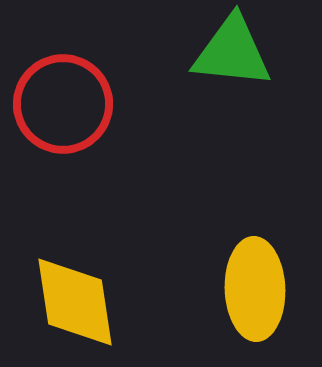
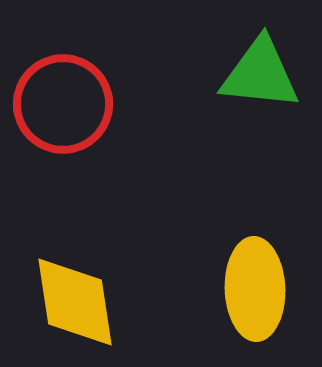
green triangle: moved 28 px right, 22 px down
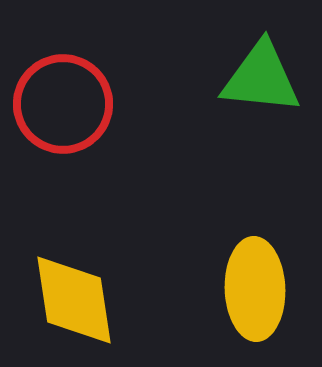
green triangle: moved 1 px right, 4 px down
yellow diamond: moved 1 px left, 2 px up
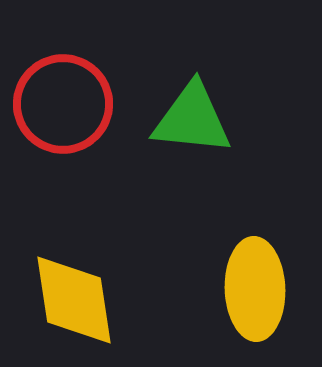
green triangle: moved 69 px left, 41 px down
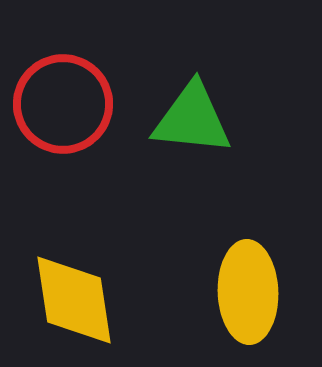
yellow ellipse: moved 7 px left, 3 px down
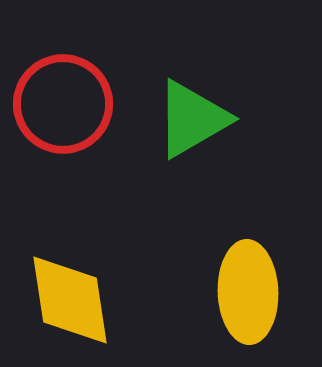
green triangle: rotated 36 degrees counterclockwise
yellow diamond: moved 4 px left
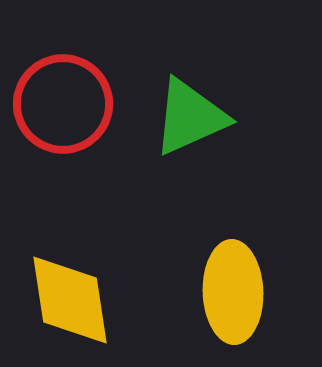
green triangle: moved 2 px left, 2 px up; rotated 6 degrees clockwise
yellow ellipse: moved 15 px left
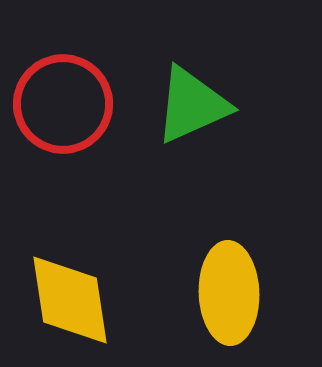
green triangle: moved 2 px right, 12 px up
yellow ellipse: moved 4 px left, 1 px down
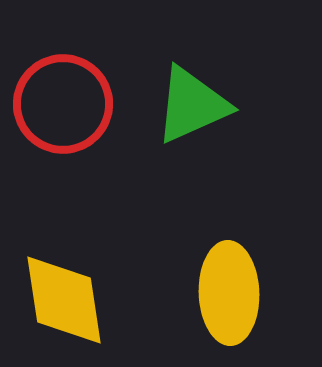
yellow diamond: moved 6 px left
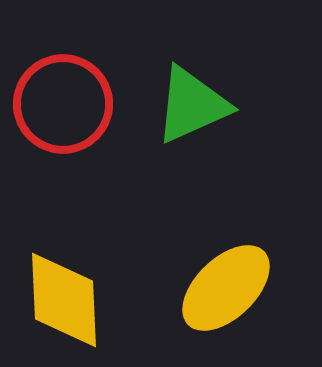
yellow ellipse: moved 3 px left, 5 px up; rotated 48 degrees clockwise
yellow diamond: rotated 6 degrees clockwise
